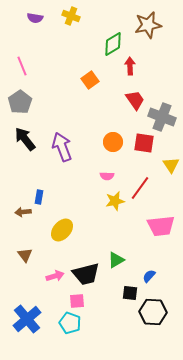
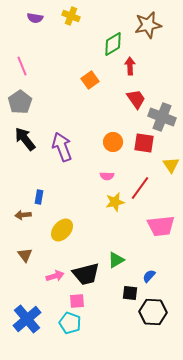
red trapezoid: moved 1 px right, 1 px up
yellow star: moved 1 px down
brown arrow: moved 3 px down
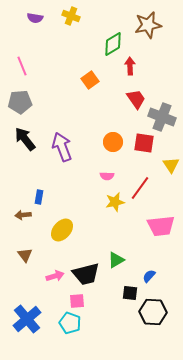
gray pentagon: rotated 30 degrees clockwise
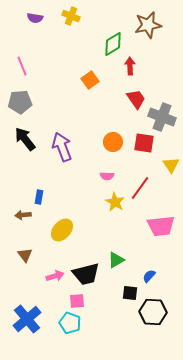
yellow star: rotated 30 degrees counterclockwise
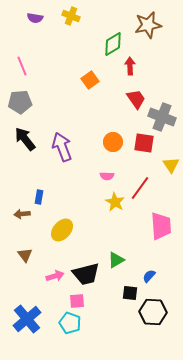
brown arrow: moved 1 px left, 1 px up
pink trapezoid: rotated 88 degrees counterclockwise
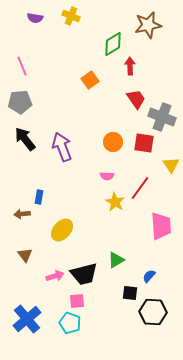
black trapezoid: moved 2 px left
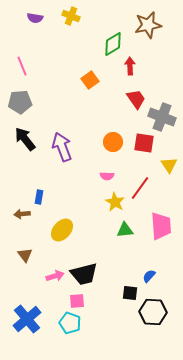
yellow triangle: moved 2 px left
green triangle: moved 9 px right, 30 px up; rotated 24 degrees clockwise
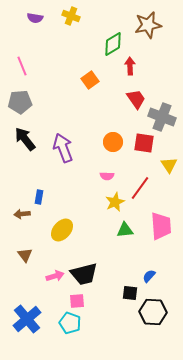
purple arrow: moved 1 px right, 1 px down
yellow star: rotated 18 degrees clockwise
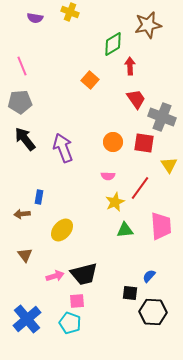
yellow cross: moved 1 px left, 4 px up
orange square: rotated 12 degrees counterclockwise
pink semicircle: moved 1 px right
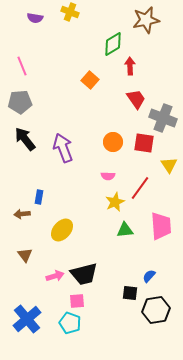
brown star: moved 2 px left, 5 px up
gray cross: moved 1 px right, 1 px down
black hexagon: moved 3 px right, 2 px up; rotated 12 degrees counterclockwise
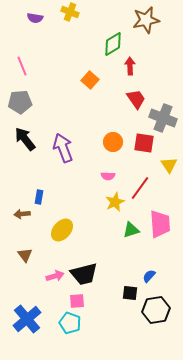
pink trapezoid: moved 1 px left, 2 px up
green triangle: moved 6 px right; rotated 12 degrees counterclockwise
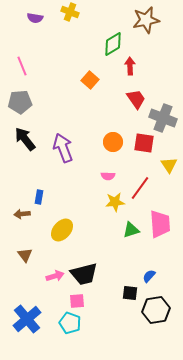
yellow star: rotated 18 degrees clockwise
